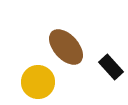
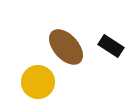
black rectangle: moved 21 px up; rotated 15 degrees counterclockwise
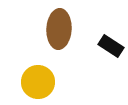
brown ellipse: moved 7 px left, 18 px up; rotated 45 degrees clockwise
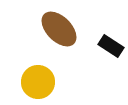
brown ellipse: rotated 48 degrees counterclockwise
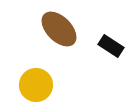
yellow circle: moved 2 px left, 3 px down
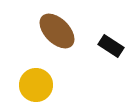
brown ellipse: moved 2 px left, 2 px down
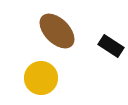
yellow circle: moved 5 px right, 7 px up
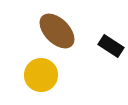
yellow circle: moved 3 px up
